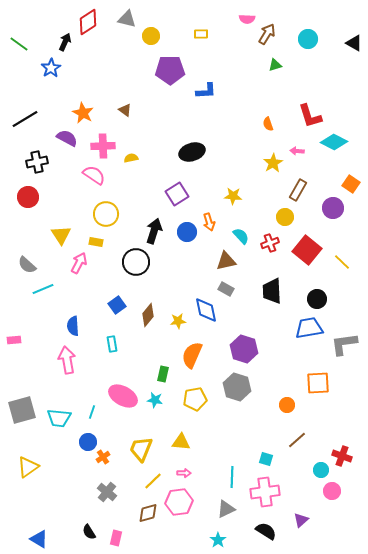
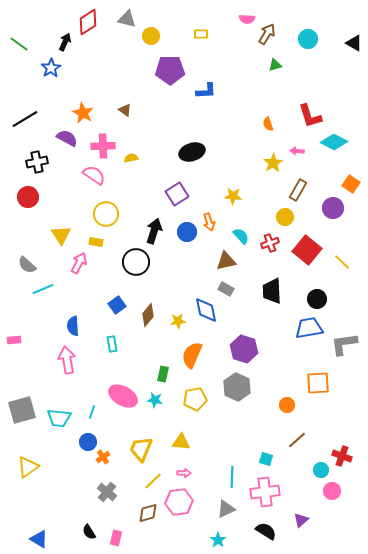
gray hexagon at (237, 387): rotated 8 degrees clockwise
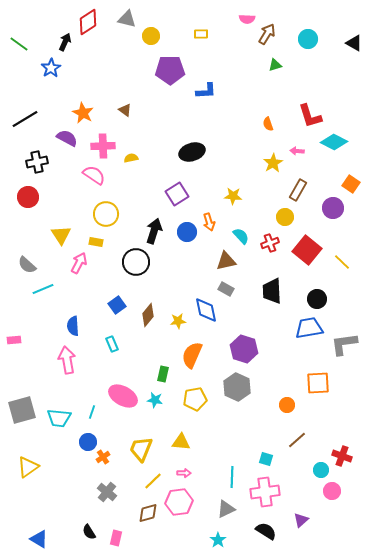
cyan rectangle at (112, 344): rotated 14 degrees counterclockwise
